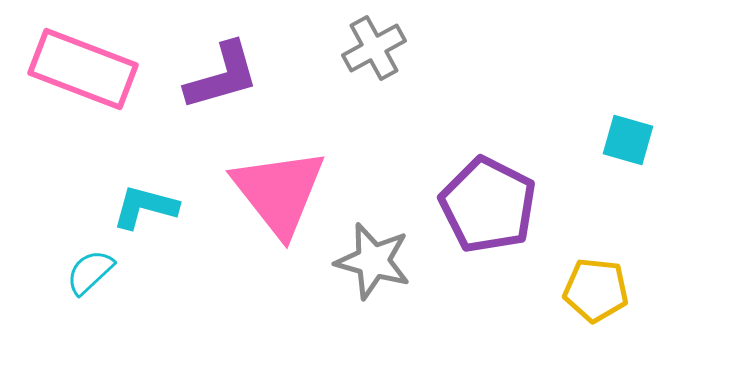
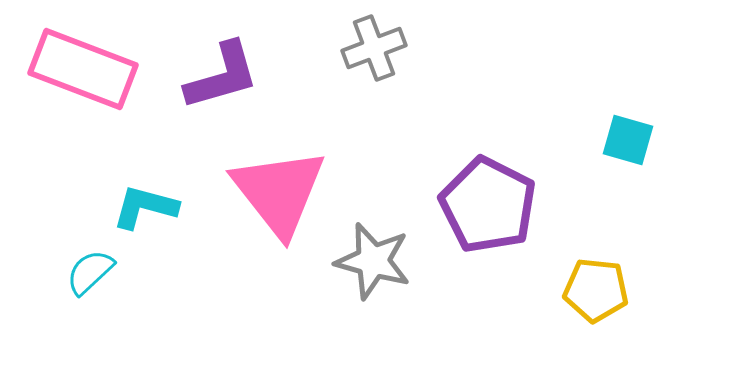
gray cross: rotated 8 degrees clockwise
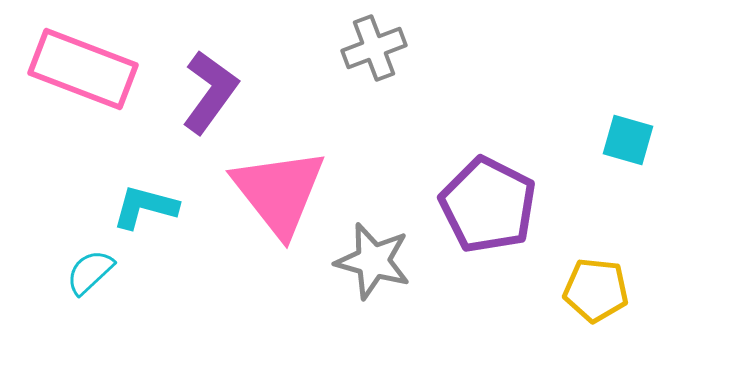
purple L-shape: moved 12 px left, 16 px down; rotated 38 degrees counterclockwise
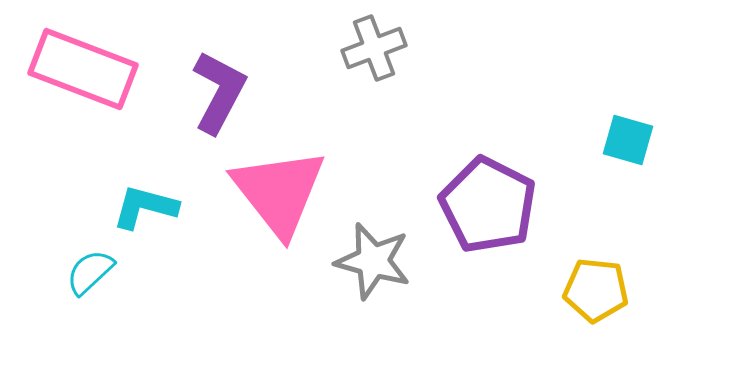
purple L-shape: moved 9 px right; rotated 8 degrees counterclockwise
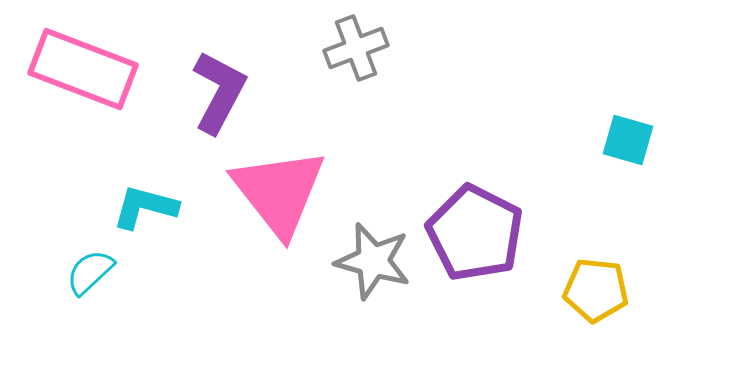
gray cross: moved 18 px left
purple pentagon: moved 13 px left, 28 px down
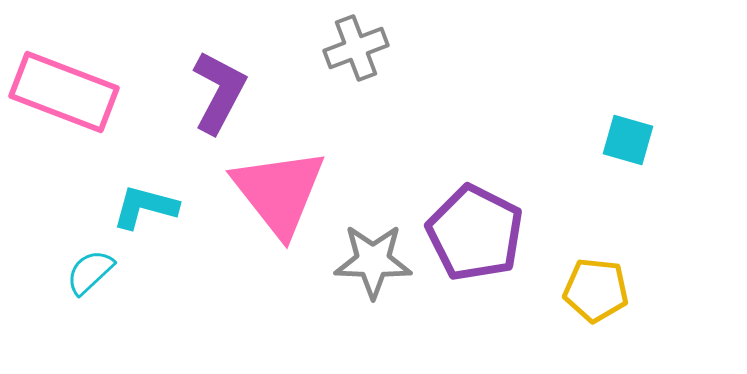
pink rectangle: moved 19 px left, 23 px down
gray star: rotated 14 degrees counterclockwise
